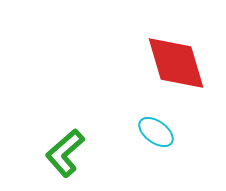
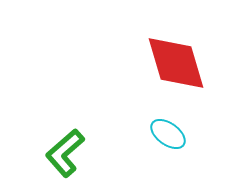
cyan ellipse: moved 12 px right, 2 px down
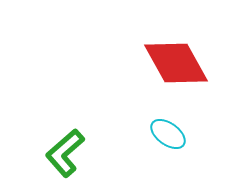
red diamond: rotated 12 degrees counterclockwise
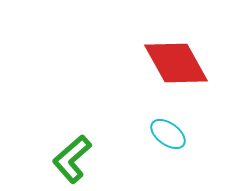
green L-shape: moved 7 px right, 6 px down
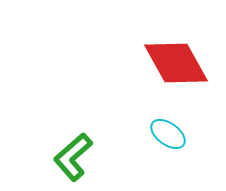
green L-shape: moved 1 px right, 2 px up
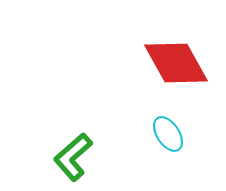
cyan ellipse: rotated 21 degrees clockwise
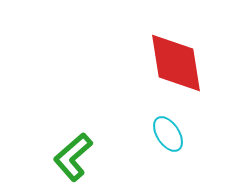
red diamond: rotated 20 degrees clockwise
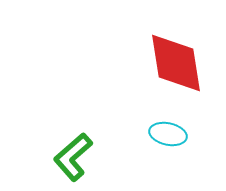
cyan ellipse: rotated 45 degrees counterclockwise
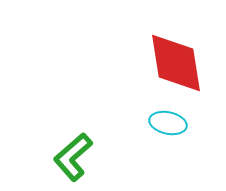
cyan ellipse: moved 11 px up
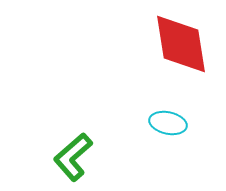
red diamond: moved 5 px right, 19 px up
